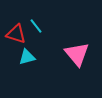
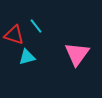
red triangle: moved 2 px left, 1 px down
pink triangle: rotated 16 degrees clockwise
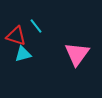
red triangle: moved 2 px right, 1 px down
cyan triangle: moved 4 px left, 3 px up
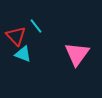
red triangle: rotated 30 degrees clockwise
cyan triangle: rotated 36 degrees clockwise
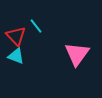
cyan triangle: moved 7 px left, 2 px down
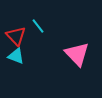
cyan line: moved 2 px right
pink triangle: rotated 20 degrees counterclockwise
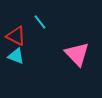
cyan line: moved 2 px right, 4 px up
red triangle: rotated 20 degrees counterclockwise
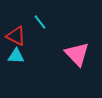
cyan triangle: rotated 18 degrees counterclockwise
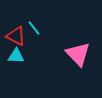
cyan line: moved 6 px left, 6 px down
pink triangle: moved 1 px right
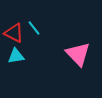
red triangle: moved 2 px left, 3 px up
cyan triangle: rotated 12 degrees counterclockwise
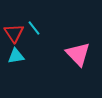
red triangle: rotated 30 degrees clockwise
